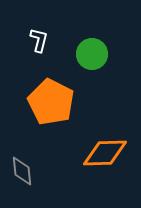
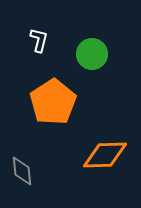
orange pentagon: moved 2 px right; rotated 12 degrees clockwise
orange diamond: moved 2 px down
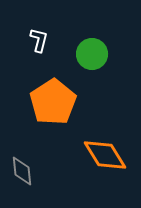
orange diamond: rotated 60 degrees clockwise
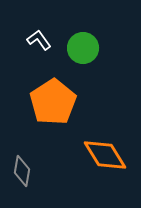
white L-shape: rotated 50 degrees counterclockwise
green circle: moved 9 px left, 6 px up
gray diamond: rotated 16 degrees clockwise
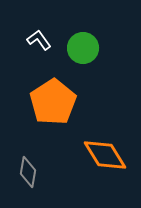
gray diamond: moved 6 px right, 1 px down
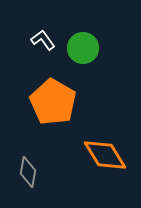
white L-shape: moved 4 px right
orange pentagon: rotated 9 degrees counterclockwise
